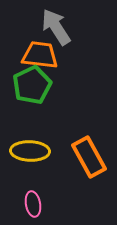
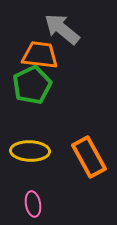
gray arrow: moved 6 px right, 2 px down; rotated 18 degrees counterclockwise
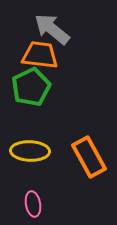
gray arrow: moved 10 px left
green pentagon: moved 1 px left, 2 px down
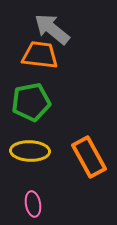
green pentagon: moved 15 px down; rotated 15 degrees clockwise
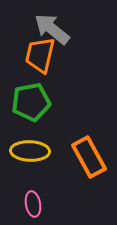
orange trapezoid: rotated 84 degrees counterclockwise
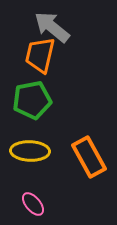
gray arrow: moved 2 px up
green pentagon: moved 1 px right, 2 px up
pink ellipse: rotated 30 degrees counterclockwise
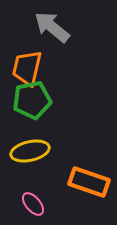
orange trapezoid: moved 13 px left, 13 px down
yellow ellipse: rotated 15 degrees counterclockwise
orange rectangle: moved 25 px down; rotated 42 degrees counterclockwise
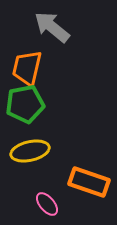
green pentagon: moved 7 px left, 4 px down
pink ellipse: moved 14 px right
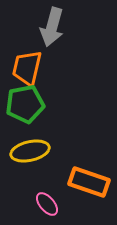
gray arrow: rotated 114 degrees counterclockwise
